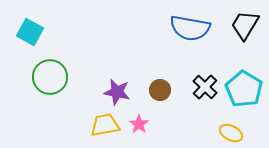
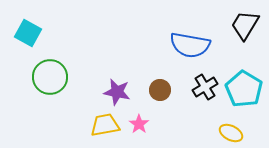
blue semicircle: moved 17 px down
cyan square: moved 2 px left, 1 px down
black cross: rotated 15 degrees clockwise
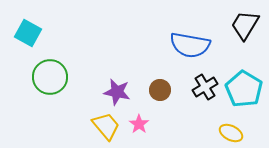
yellow trapezoid: moved 1 px right, 1 px down; rotated 60 degrees clockwise
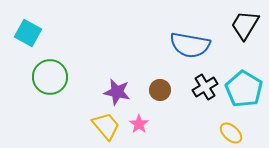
yellow ellipse: rotated 15 degrees clockwise
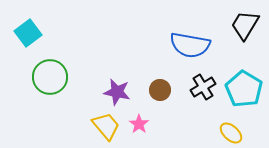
cyan square: rotated 24 degrees clockwise
black cross: moved 2 px left
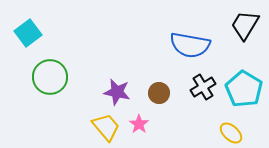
brown circle: moved 1 px left, 3 px down
yellow trapezoid: moved 1 px down
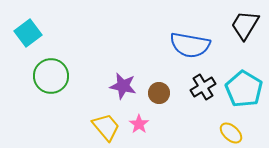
green circle: moved 1 px right, 1 px up
purple star: moved 6 px right, 6 px up
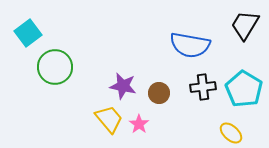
green circle: moved 4 px right, 9 px up
black cross: rotated 25 degrees clockwise
yellow trapezoid: moved 3 px right, 8 px up
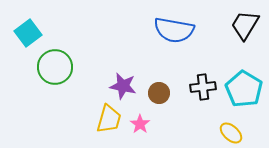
blue semicircle: moved 16 px left, 15 px up
yellow trapezoid: rotated 56 degrees clockwise
pink star: moved 1 px right
